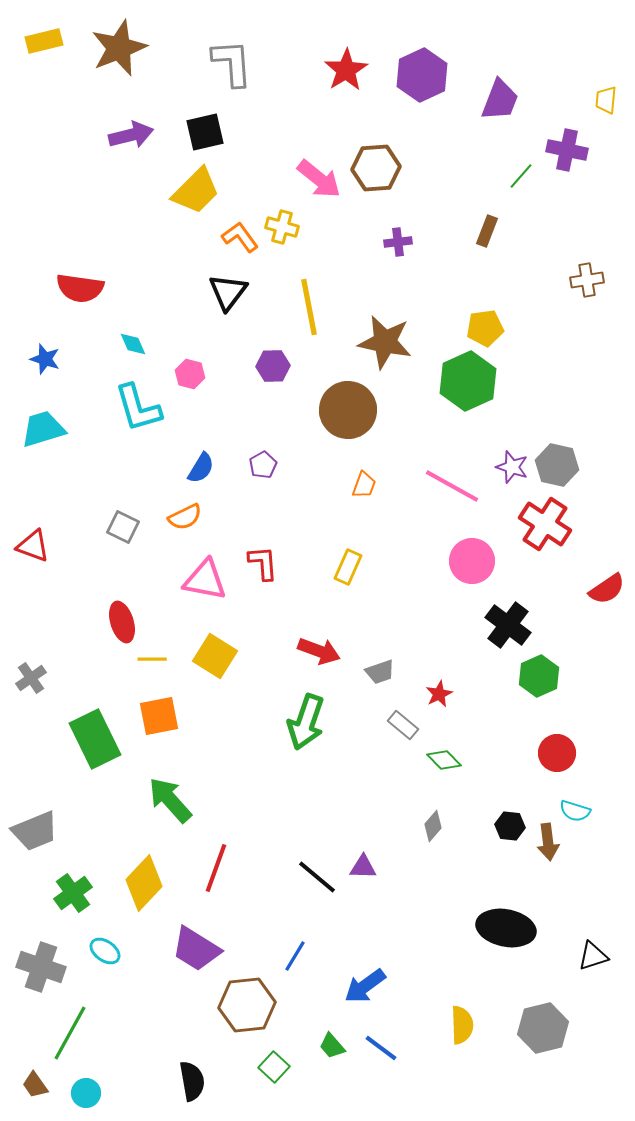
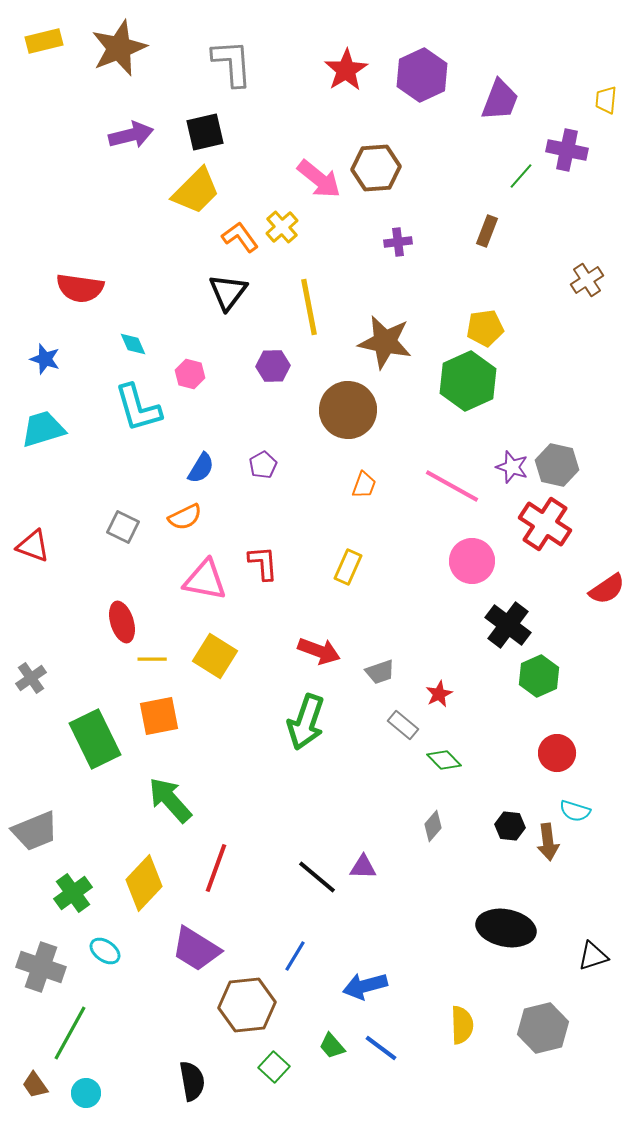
yellow cross at (282, 227): rotated 32 degrees clockwise
brown cross at (587, 280): rotated 24 degrees counterclockwise
blue arrow at (365, 986): rotated 21 degrees clockwise
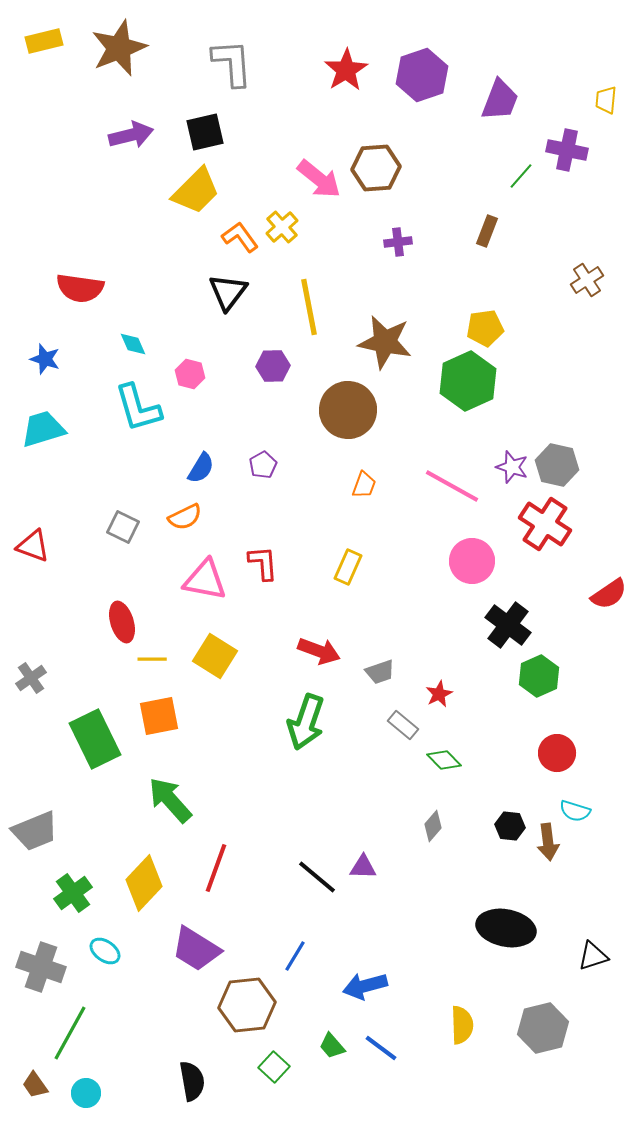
purple hexagon at (422, 75): rotated 6 degrees clockwise
red semicircle at (607, 589): moved 2 px right, 5 px down
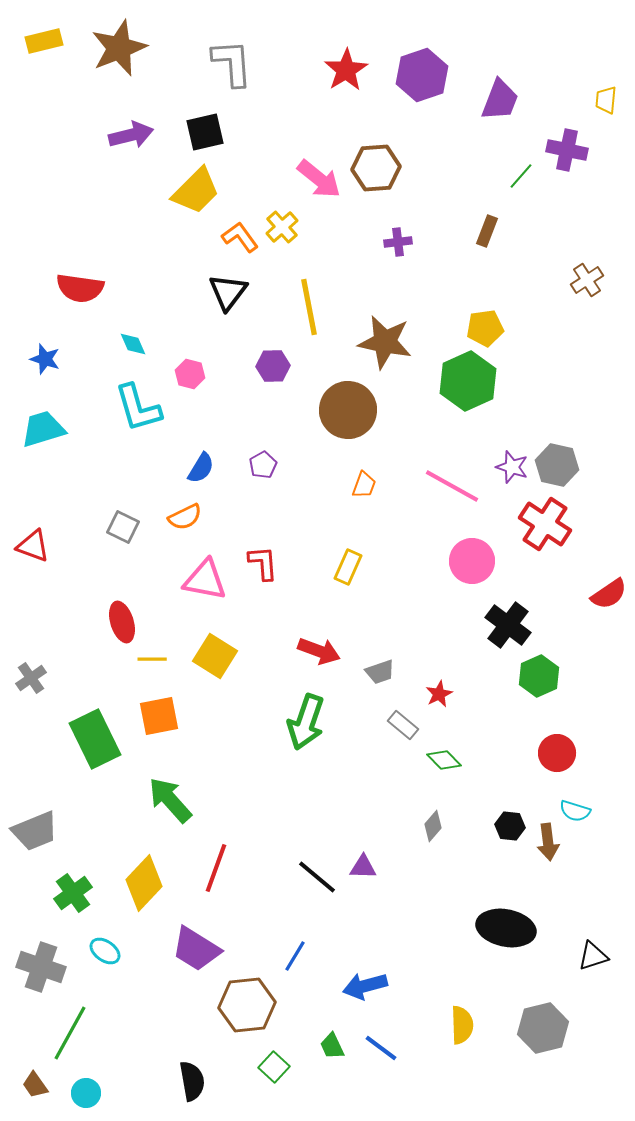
green trapezoid at (332, 1046): rotated 16 degrees clockwise
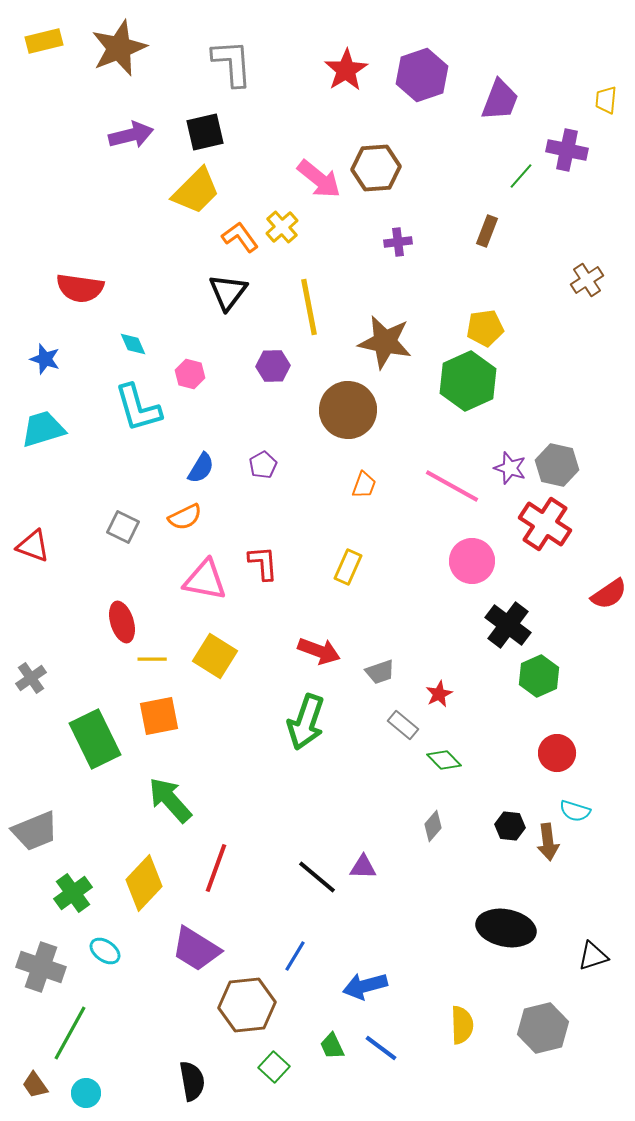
purple star at (512, 467): moved 2 px left, 1 px down
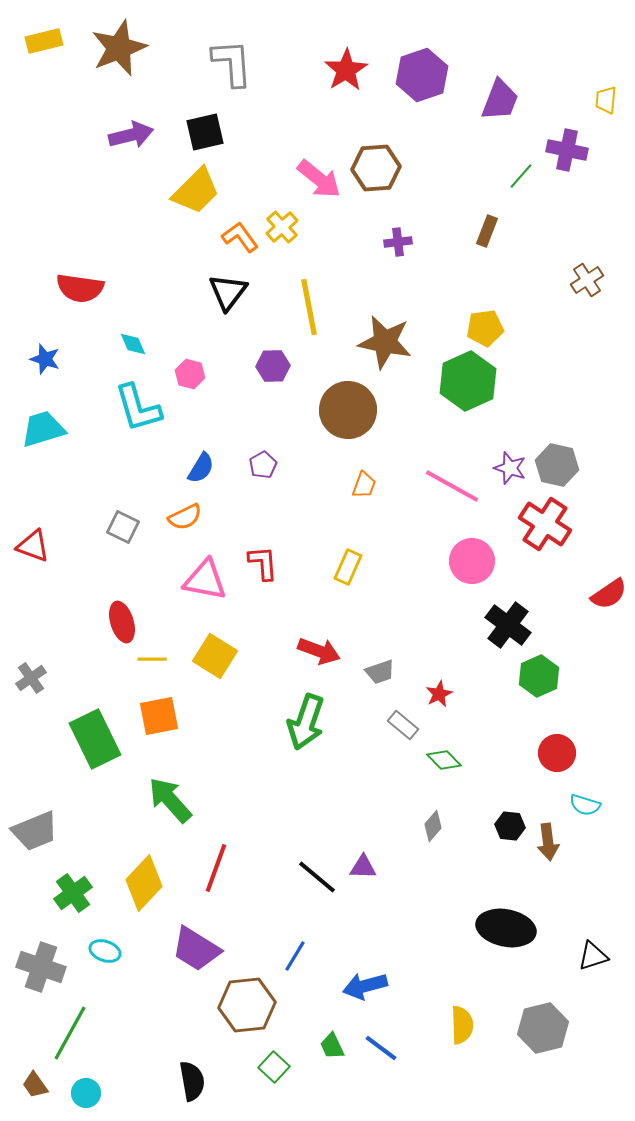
cyan semicircle at (575, 811): moved 10 px right, 6 px up
cyan ellipse at (105, 951): rotated 16 degrees counterclockwise
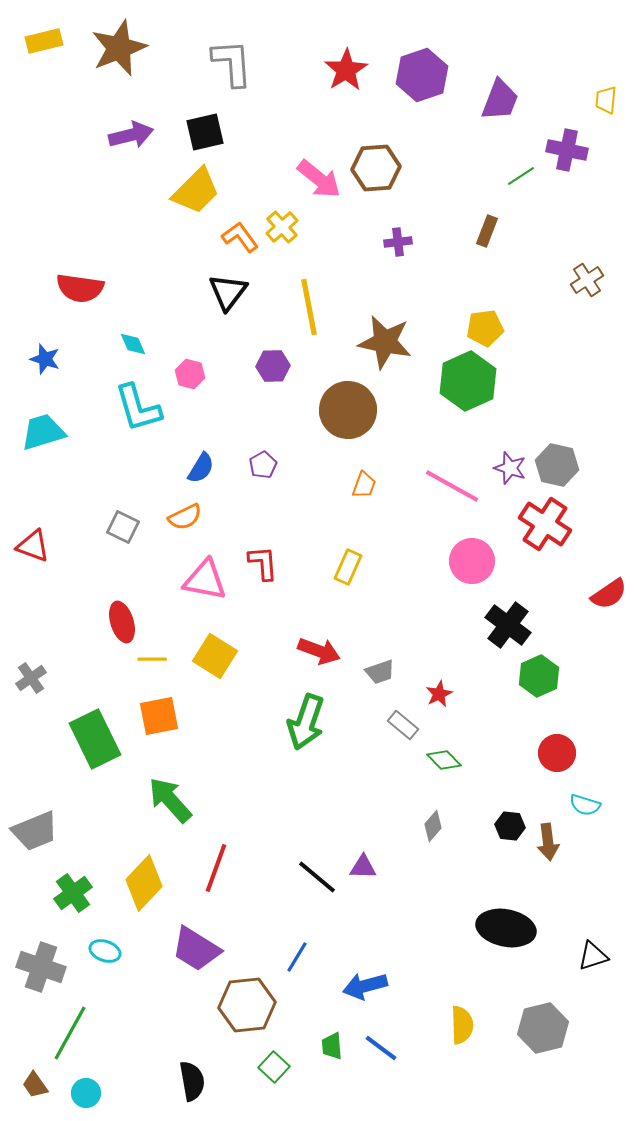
green line at (521, 176): rotated 16 degrees clockwise
cyan trapezoid at (43, 429): moved 3 px down
blue line at (295, 956): moved 2 px right, 1 px down
green trapezoid at (332, 1046): rotated 20 degrees clockwise
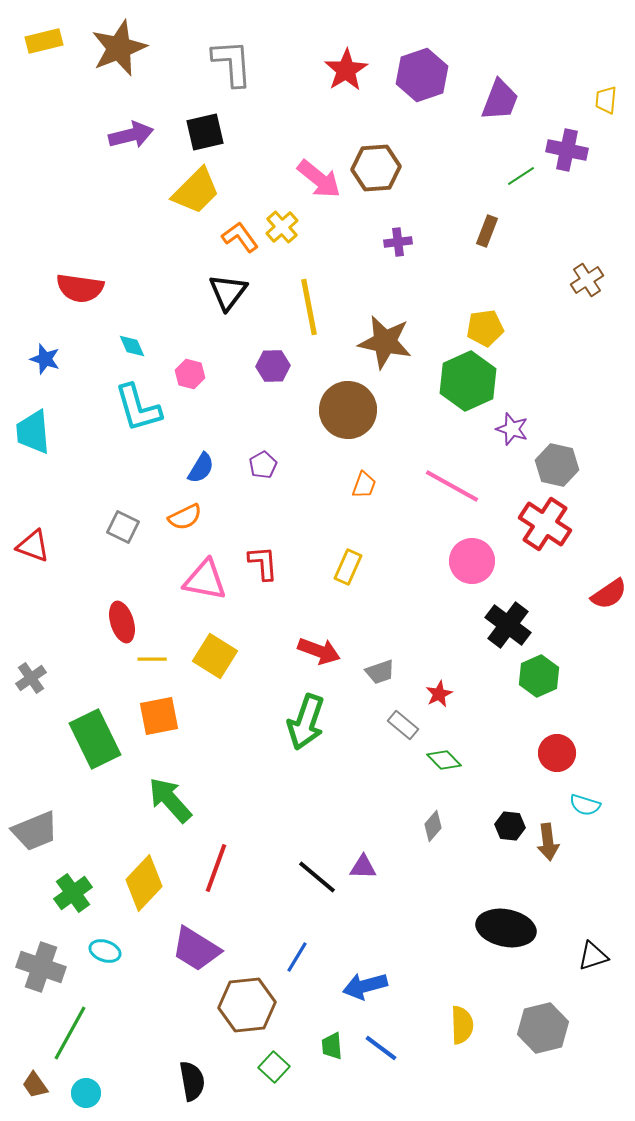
cyan diamond at (133, 344): moved 1 px left, 2 px down
cyan trapezoid at (43, 432): moved 10 px left; rotated 78 degrees counterclockwise
purple star at (510, 468): moved 2 px right, 39 px up
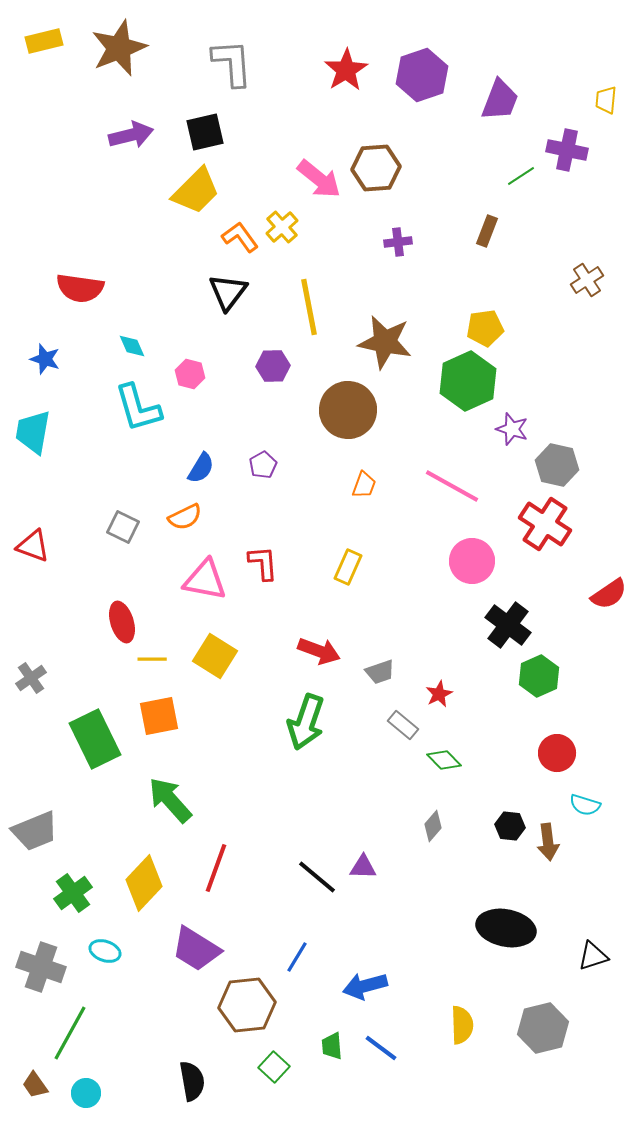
cyan trapezoid at (33, 432): rotated 15 degrees clockwise
